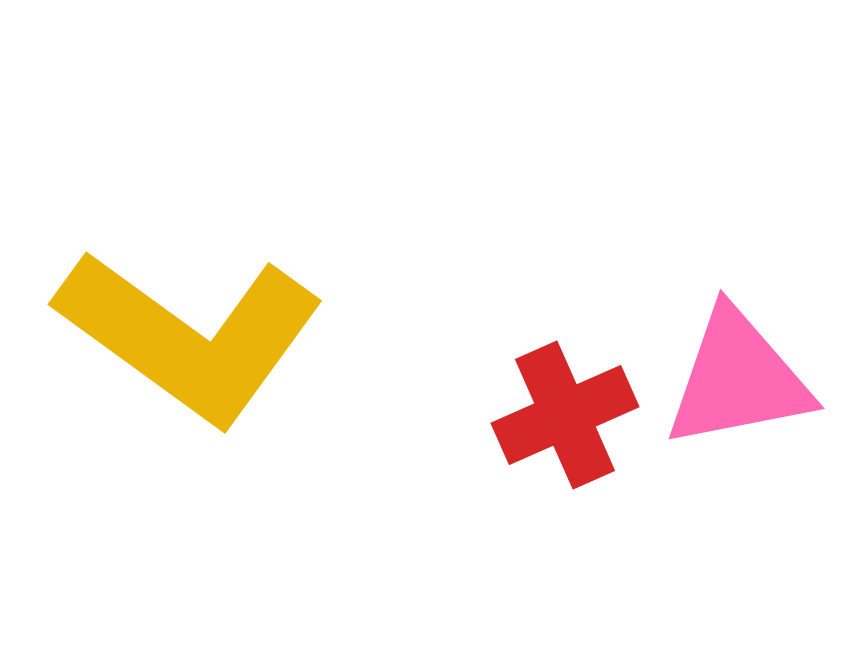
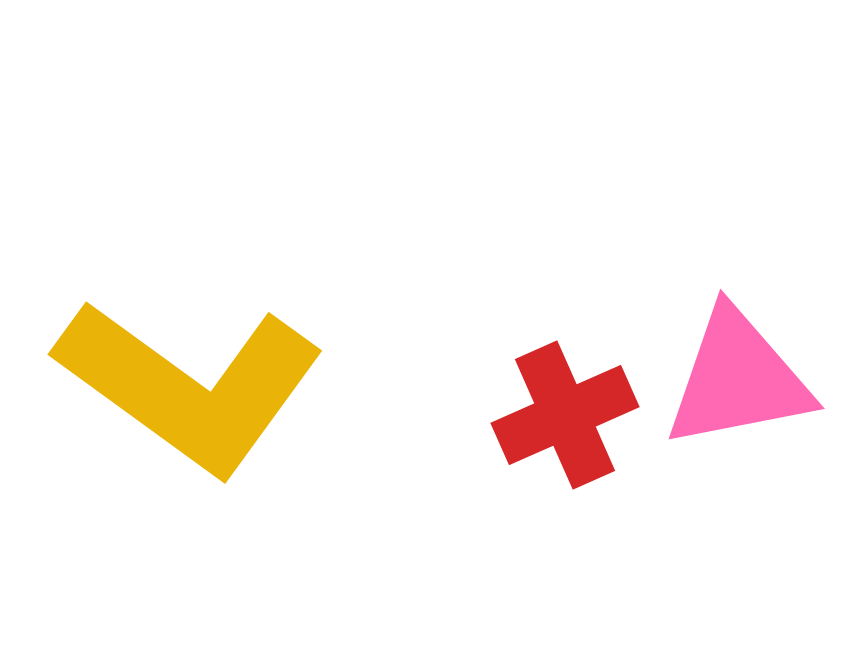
yellow L-shape: moved 50 px down
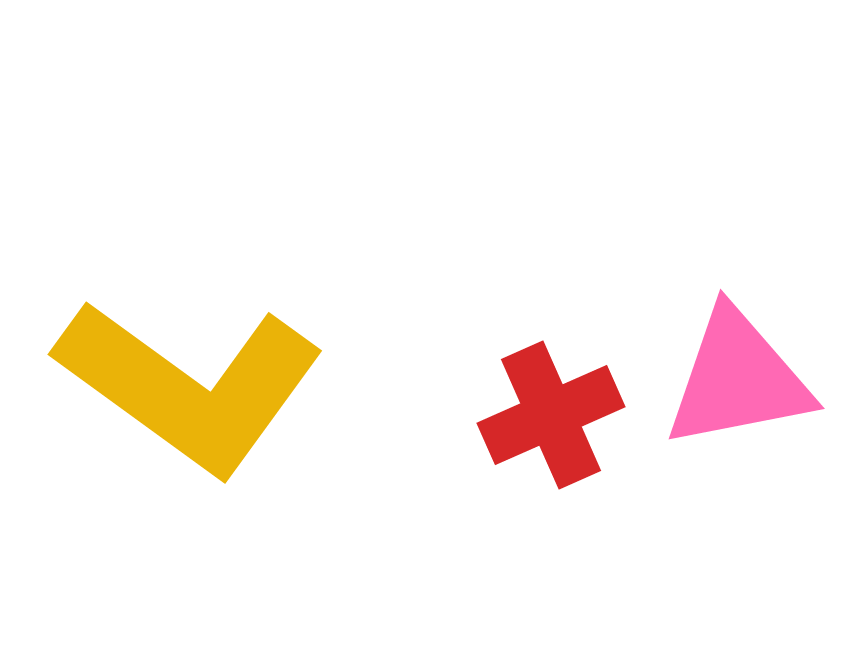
red cross: moved 14 px left
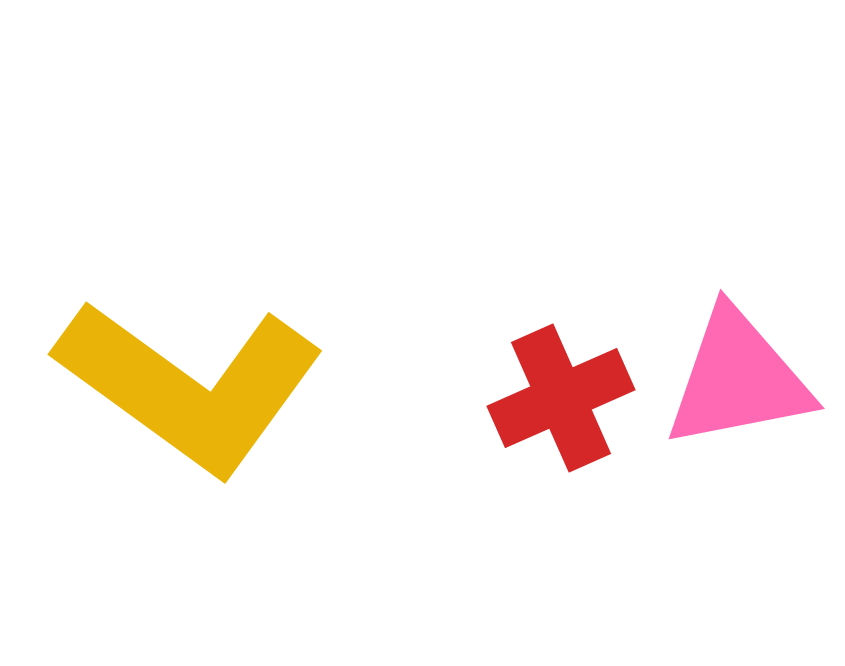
red cross: moved 10 px right, 17 px up
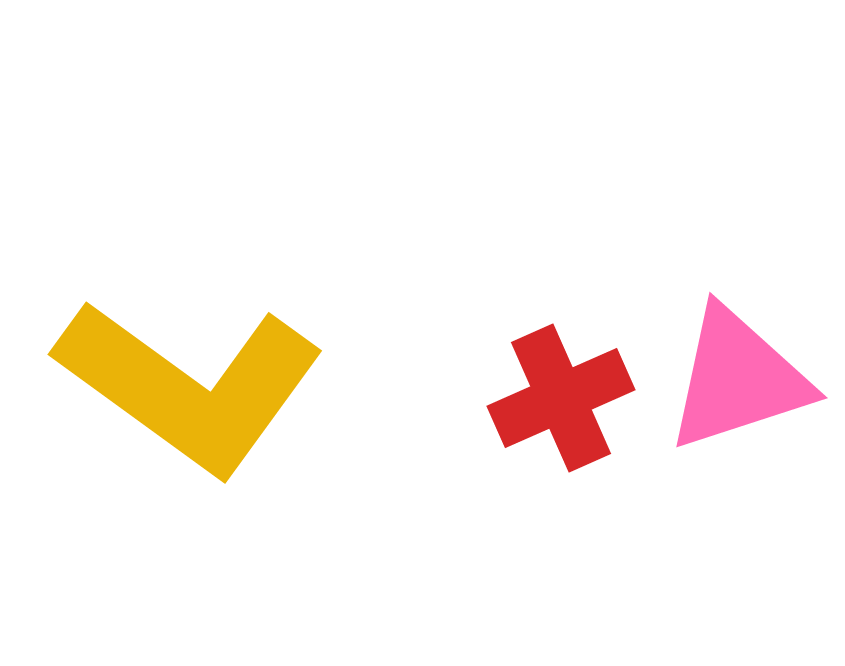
pink triangle: rotated 7 degrees counterclockwise
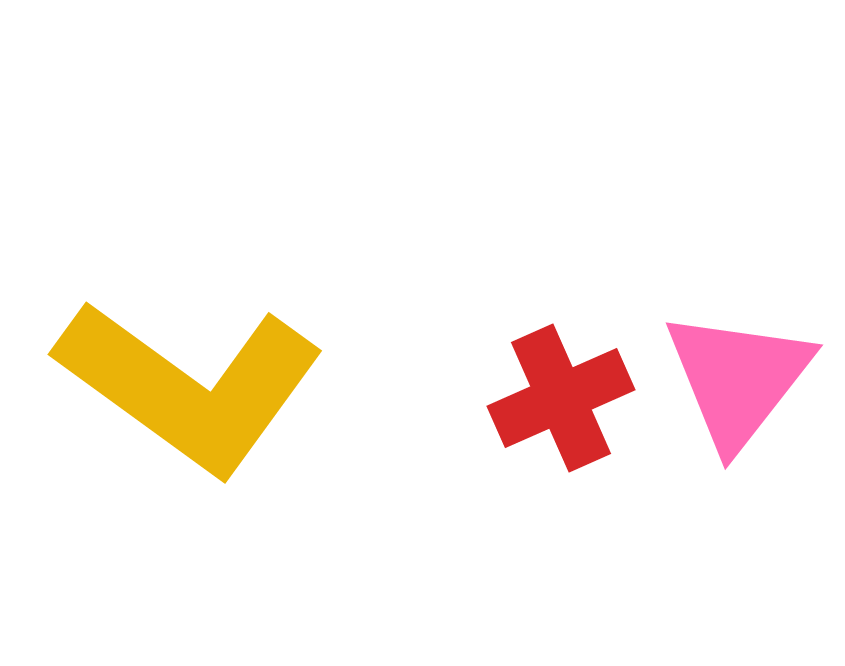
pink triangle: rotated 34 degrees counterclockwise
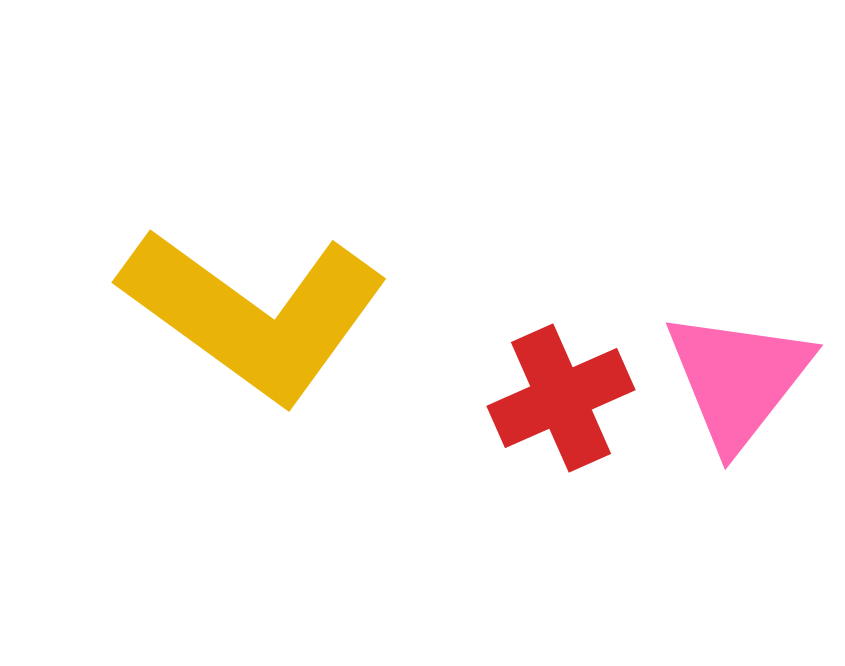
yellow L-shape: moved 64 px right, 72 px up
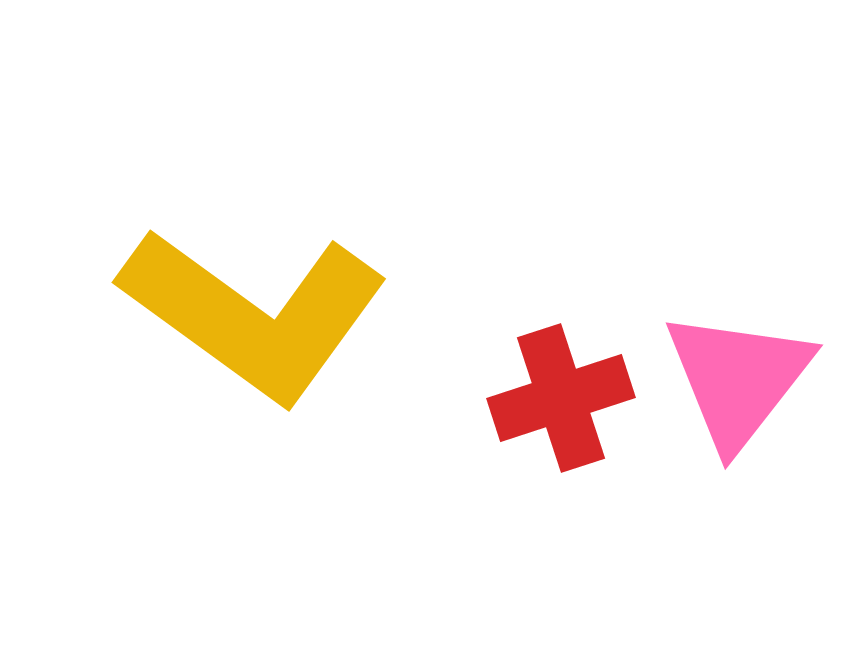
red cross: rotated 6 degrees clockwise
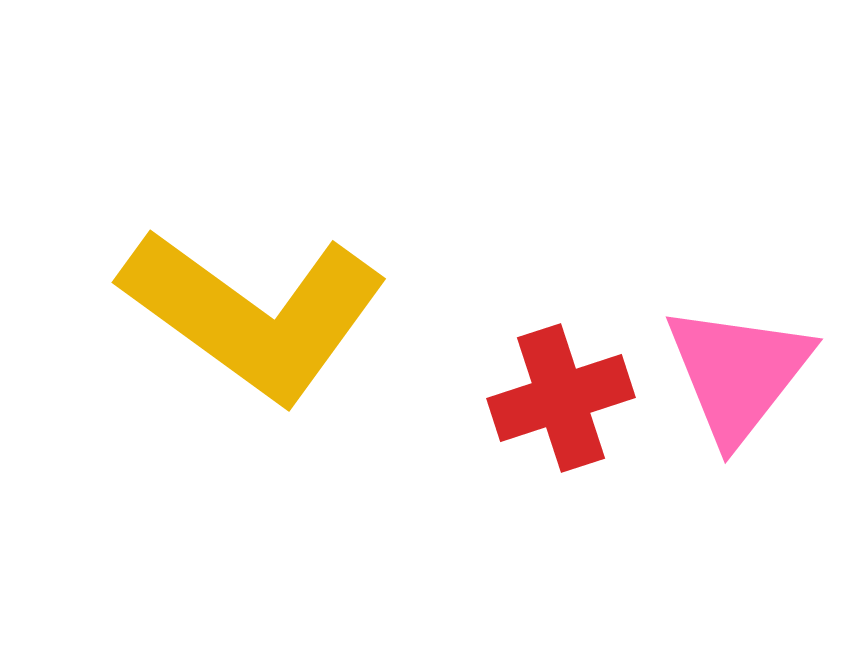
pink triangle: moved 6 px up
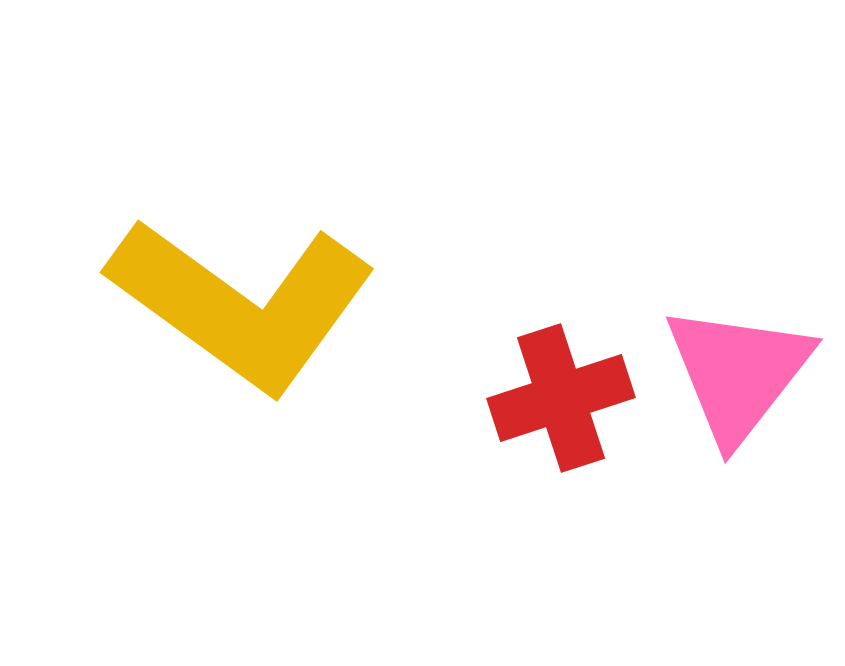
yellow L-shape: moved 12 px left, 10 px up
